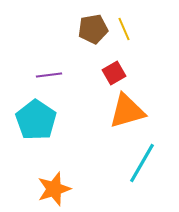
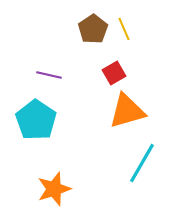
brown pentagon: rotated 24 degrees counterclockwise
purple line: rotated 20 degrees clockwise
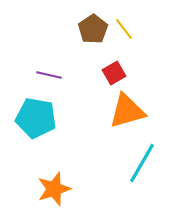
yellow line: rotated 15 degrees counterclockwise
cyan pentagon: moved 2 px up; rotated 24 degrees counterclockwise
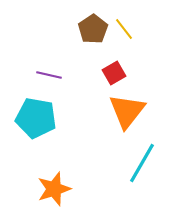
orange triangle: rotated 36 degrees counterclockwise
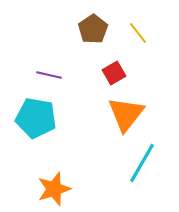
yellow line: moved 14 px right, 4 px down
orange triangle: moved 1 px left, 3 px down
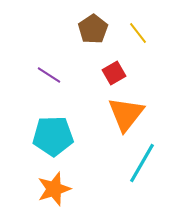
purple line: rotated 20 degrees clockwise
cyan pentagon: moved 17 px right, 18 px down; rotated 12 degrees counterclockwise
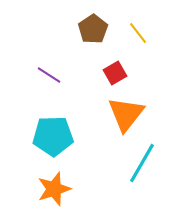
red square: moved 1 px right
